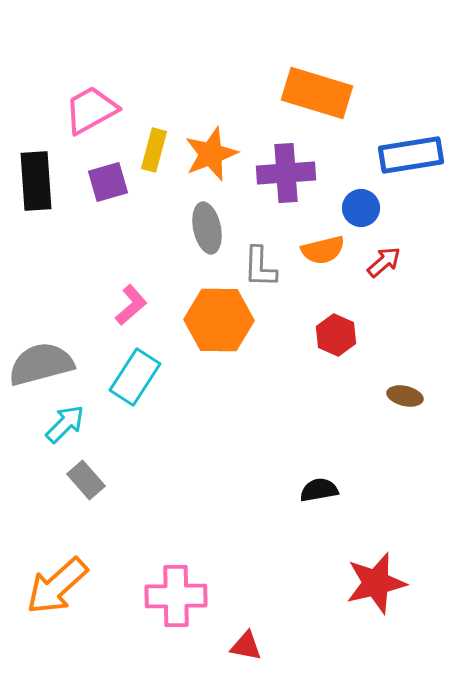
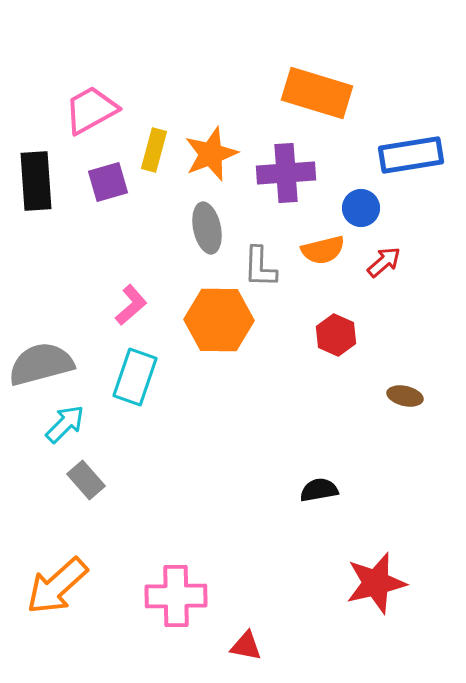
cyan rectangle: rotated 14 degrees counterclockwise
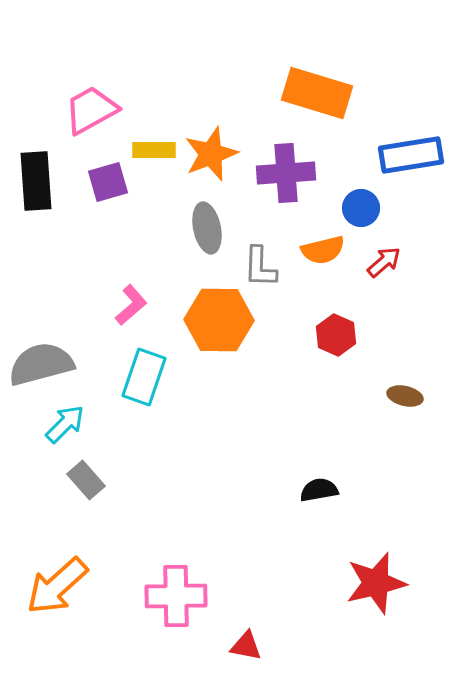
yellow rectangle: rotated 75 degrees clockwise
cyan rectangle: moved 9 px right
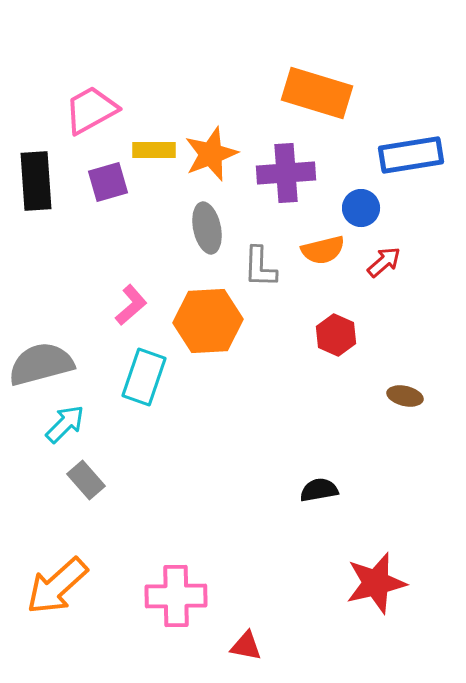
orange hexagon: moved 11 px left, 1 px down; rotated 4 degrees counterclockwise
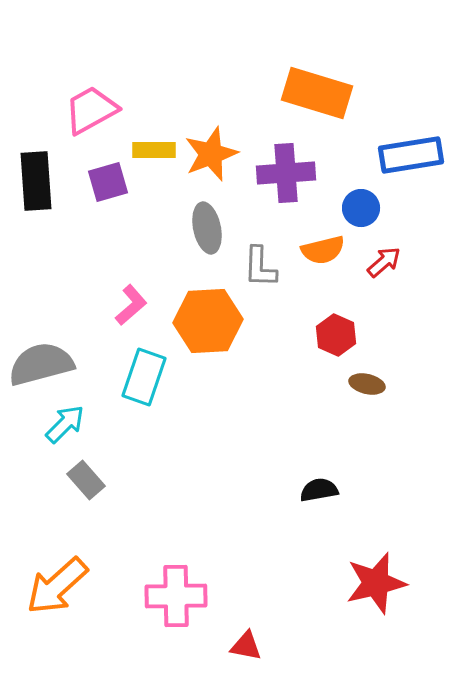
brown ellipse: moved 38 px left, 12 px up
